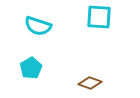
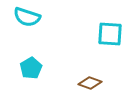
cyan square: moved 11 px right, 17 px down
cyan semicircle: moved 11 px left, 9 px up
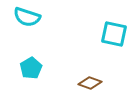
cyan square: moved 4 px right; rotated 8 degrees clockwise
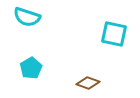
brown diamond: moved 2 px left
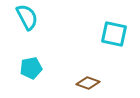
cyan semicircle: rotated 136 degrees counterclockwise
cyan pentagon: rotated 20 degrees clockwise
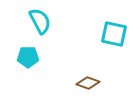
cyan semicircle: moved 13 px right, 4 px down
cyan pentagon: moved 3 px left, 11 px up; rotated 10 degrees clockwise
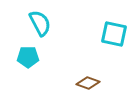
cyan semicircle: moved 2 px down
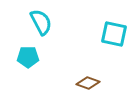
cyan semicircle: moved 1 px right, 1 px up
